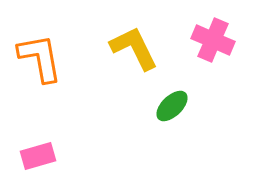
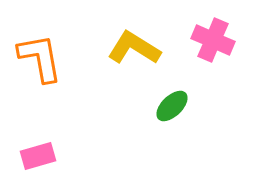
yellow L-shape: rotated 32 degrees counterclockwise
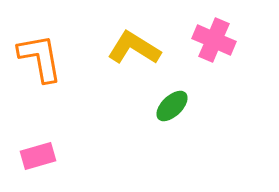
pink cross: moved 1 px right
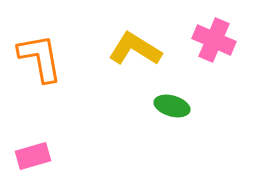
yellow L-shape: moved 1 px right, 1 px down
green ellipse: rotated 60 degrees clockwise
pink rectangle: moved 5 px left
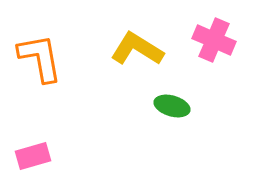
yellow L-shape: moved 2 px right
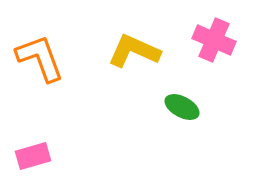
yellow L-shape: moved 3 px left, 2 px down; rotated 8 degrees counterclockwise
orange L-shape: rotated 10 degrees counterclockwise
green ellipse: moved 10 px right, 1 px down; rotated 12 degrees clockwise
